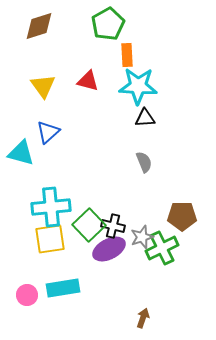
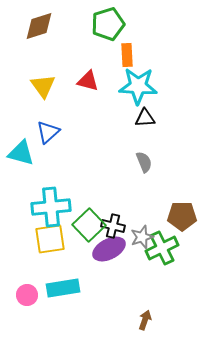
green pentagon: rotated 12 degrees clockwise
brown arrow: moved 2 px right, 2 px down
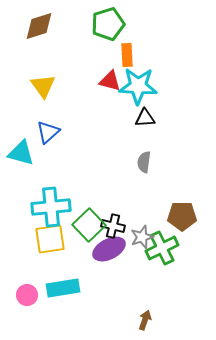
red triangle: moved 22 px right
gray semicircle: rotated 150 degrees counterclockwise
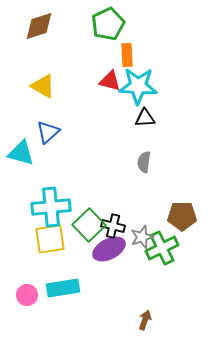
green pentagon: rotated 8 degrees counterclockwise
yellow triangle: rotated 24 degrees counterclockwise
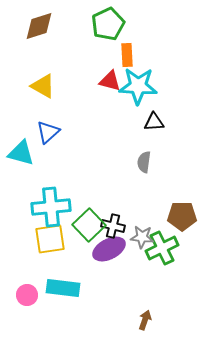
black triangle: moved 9 px right, 4 px down
gray star: rotated 25 degrees clockwise
cyan rectangle: rotated 16 degrees clockwise
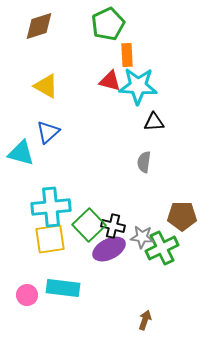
yellow triangle: moved 3 px right
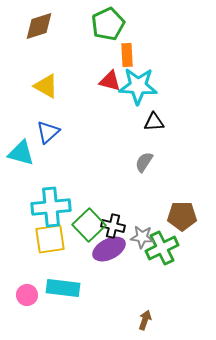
gray semicircle: rotated 25 degrees clockwise
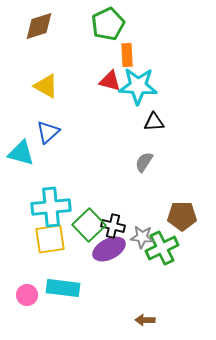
brown arrow: rotated 108 degrees counterclockwise
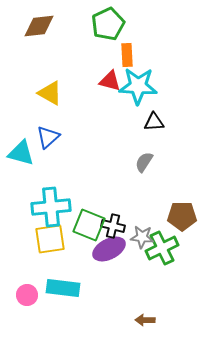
brown diamond: rotated 12 degrees clockwise
yellow triangle: moved 4 px right, 7 px down
blue triangle: moved 5 px down
green square: rotated 24 degrees counterclockwise
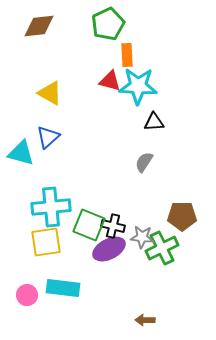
yellow square: moved 4 px left, 3 px down
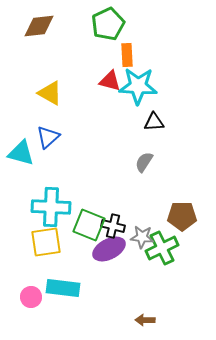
cyan cross: rotated 9 degrees clockwise
pink circle: moved 4 px right, 2 px down
